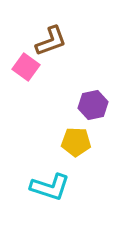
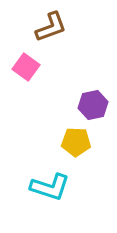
brown L-shape: moved 14 px up
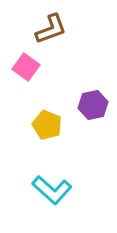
brown L-shape: moved 2 px down
yellow pentagon: moved 29 px left, 17 px up; rotated 20 degrees clockwise
cyan L-shape: moved 2 px right, 3 px down; rotated 24 degrees clockwise
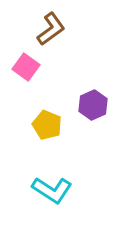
brown L-shape: rotated 16 degrees counterclockwise
purple hexagon: rotated 12 degrees counterclockwise
cyan L-shape: rotated 9 degrees counterclockwise
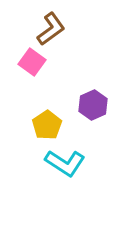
pink square: moved 6 px right, 5 px up
yellow pentagon: rotated 16 degrees clockwise
cyan L-shape: moved 13 px right, 27 px up
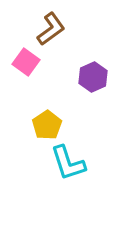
pink square: moved 6 px left
purple hexagon: moved 28 px up
cyan L-shape: moved 3 px right; rotated 39 degrees clockwise
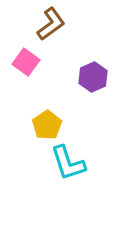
brown L-shape: moved 5 px up
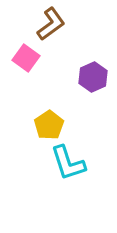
pink square: moved 4 px up
yellow pentagon: moved 2 px right
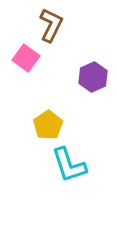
brown L-shape: moved 1 px down; rotated 28 degrees counterclockwise
yellow pentagon: moved 1 px left
cyan L-shape: moved 1 px right, 2 px down
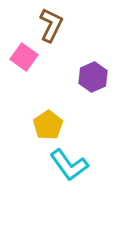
pink square: moved 2 px left, 1 px up
cyan L-shape: rotated 18 degrees counterclockwise
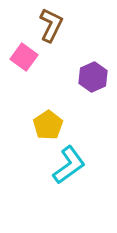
cyan L-shape: rotated 90 degrees counterclockwise
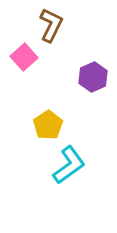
pink square: rotated 12 degrees clockwise
